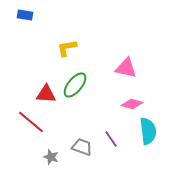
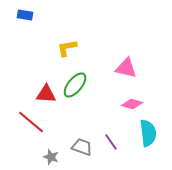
cyan semicircle: moved 2 px down
purple line: moved 3 px down
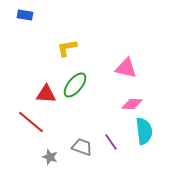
pink diamond: rotated 15 degrees counterclockwise
cyan semicircle: moved 4 px left, 2 px up
gray star: moved 1 px left
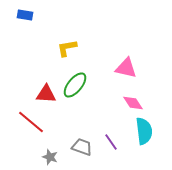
pink diamond: moved 1 px right, 1 px up; rotated 55 degrees clockwise
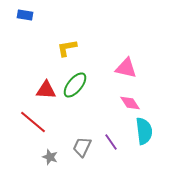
red triangle: moved 4 px up
pink diamond: moved 3 px left
red line: moved 2 px right
gray trapezoid: rotated 85 degrees counterclockwise
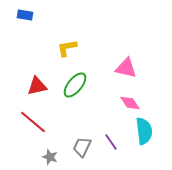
red triangle: moved 9 px left, 4 px up; rotated 15 degrees counterclockwise
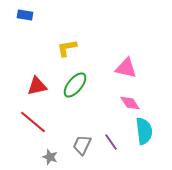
gray trapezoid: moved 2 px up
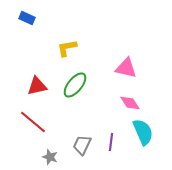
blue rectangle: moved 2 px right, 3 px down; rotated 14 degrees clockwise
cyan semicircle: moved 1 px left, 1 px down; rotated 16 degrees counterclockwise
purple line: rotated 42 degrees clockwise
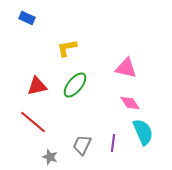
purple line: moved 2 px right, 1 px down
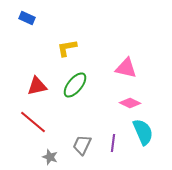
pink diamond: rotated 30 degrees counterclockwise
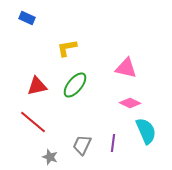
cyan semicircle: moved 3 px right, 1 px up
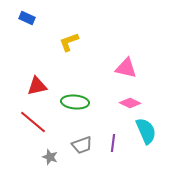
yellow L-shape: moved 2 px right, 6 px up; rotated 10 degrees counterclockwise
green ellipse: moved 17 px down; rotated 56 degrees clockwise
gray trapezoid: rotated 135 degrees counterclockwise
